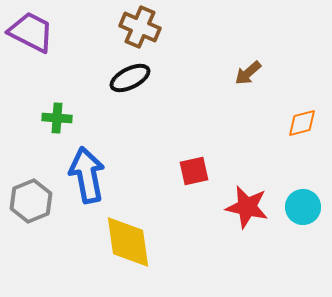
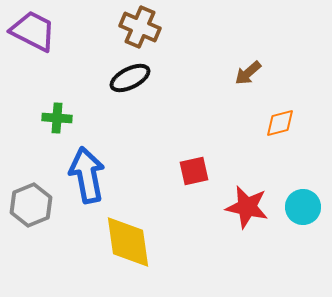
purple trapezoid: moved 2 px right, 1 px up
orange diamond: moved 22 px left
gray hexagon: moved 4 px down
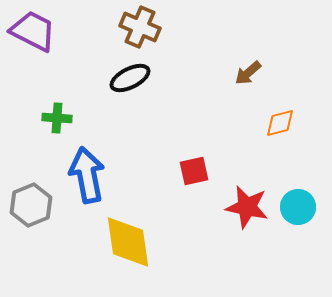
cyan circle: moved 5 px left
